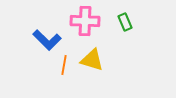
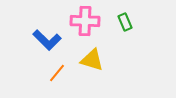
orange line: moved 7 px left, 8 px down; rotated 30 degrees clockwise
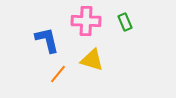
pink cross: moved 1 px right
blue L-shape: rotated 148 degrees counterclockwise
orange line: moved 1 px right, 1 px down
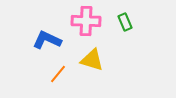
blue L-shape: rotated 52 degrees counterclockwise
